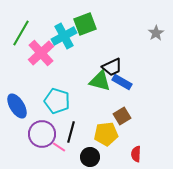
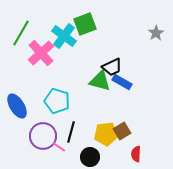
cyan cross: rotated 25 degrees counterclockwise
brown square: moved 15 px down
purple circle: moved 1 px right, 2 px down
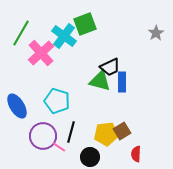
black trapezoid: moved 2 px left
blue rectangle: rotated 60 degrees clockwise
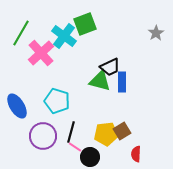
pink line: moved 16 px right
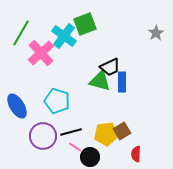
black line: rotated 60 degrees clockwise
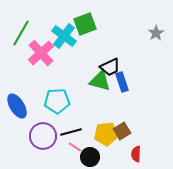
blue rectangle: rotated 18 degrees counterclockwise
cyan pentagon: rotated 20 degrees counterclockwise
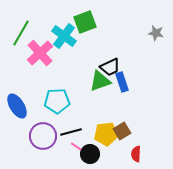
green square: moved 2 px up
gray star: rotated 28 degrees counterclockwise
pink cross: moved 1 px left
green triangle: rotated 35 degrees counterclockwise
pink line: moved 2 px right
black circle: moved 3 px up
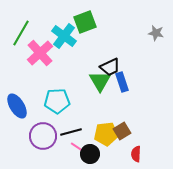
green triangle: rotated 40 degrees counterclockwise
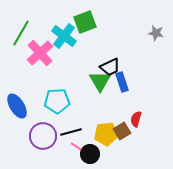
red semicircle: moved 35 px up; rotated 14 degrees clockwise
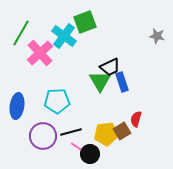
gray star: moved 1 px right, 3 px down
blue ellipse: rotated 40 degrees clockwise
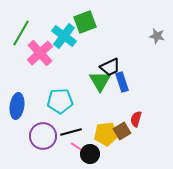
cyan pentagon: moved 3 px right
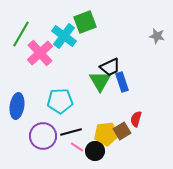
green line: moved 1 px down
black circle: moved 5 px right, 3 px up
